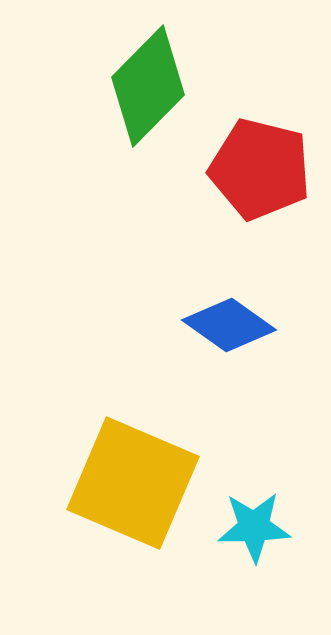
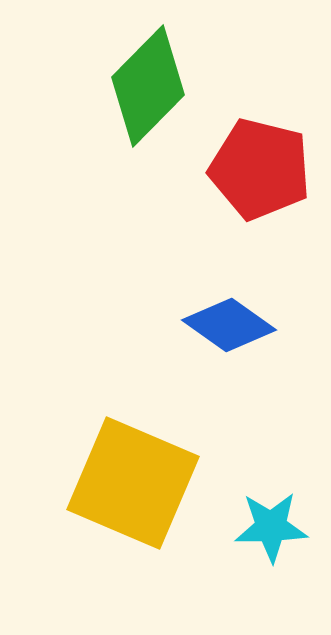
cyan star: moved 17 px right
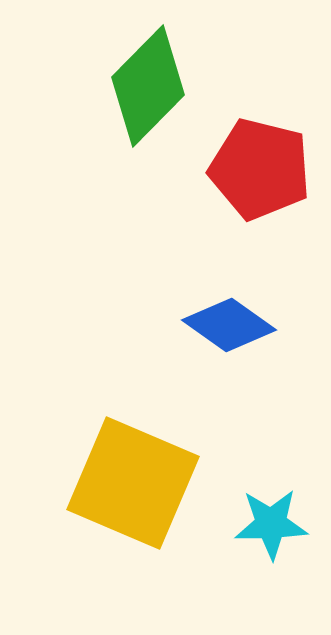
cyan star: moved 3 px up
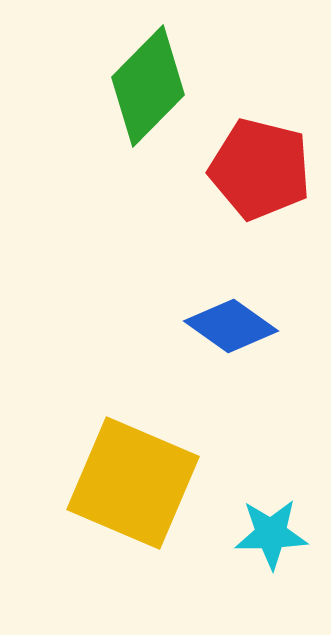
blue diamond: moved 2 px right, 1 px down
cyan star: moved 10 px down
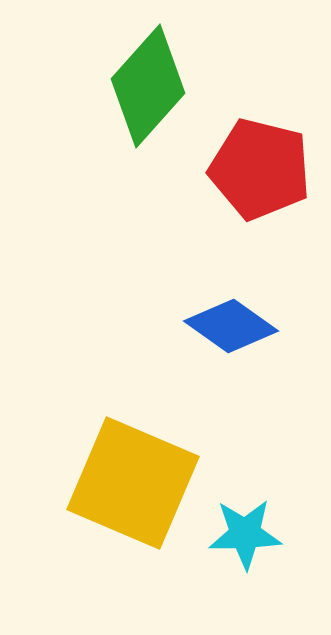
green diamond: rotated 3 degrees counterclockwise
cyan star: moved 26 px left
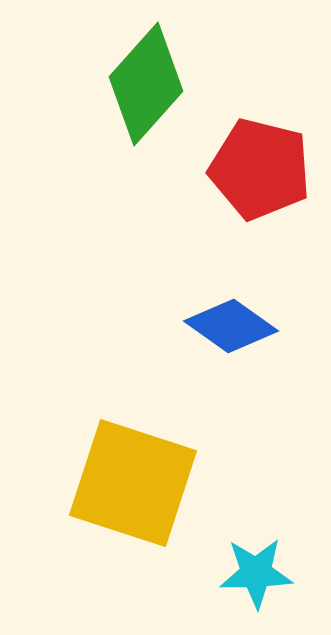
green diamond: moved 2 px left, 2 px up
yellow square: rotated 5 degrees counterclockwise
cyan star: moved 11 px right, 39 px down
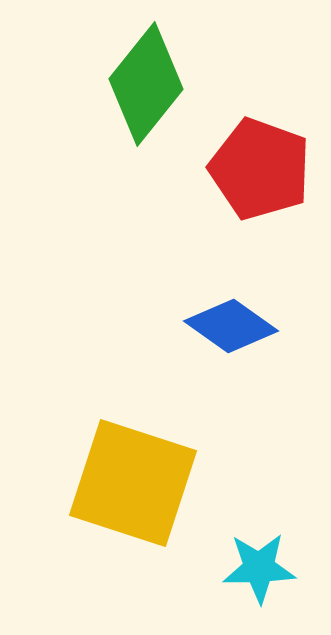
green diamond: rotated 3 degrees counterclockwise
red pentagon: rotated 6 degrees clockwise
cyan star: moved 3 px right, 5 px up
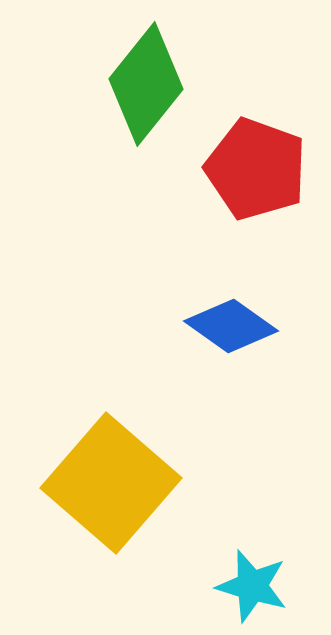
red pentagon: moved 4 px left
yellow square: moved 22 px left; rotated 23 degrees clockwise
cyan star: moved 7 px left, 18 px down; rotated 18 degrees clockwise
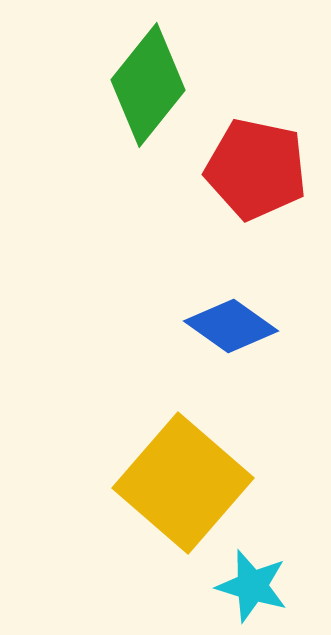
green diamond: moved 2 px right, 1 px down
red pentagon: rotated 8 degrees counterclockwise
yellow square: moved 72 px right
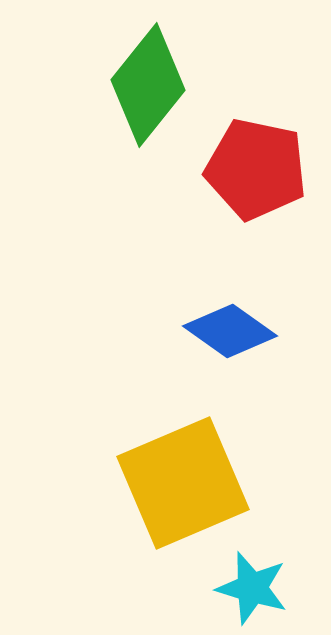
blue diamond: moved 1 px left, 5 px down
yellow square: rotated 26 degrees clockwise
cyan star: moved 2 px down
